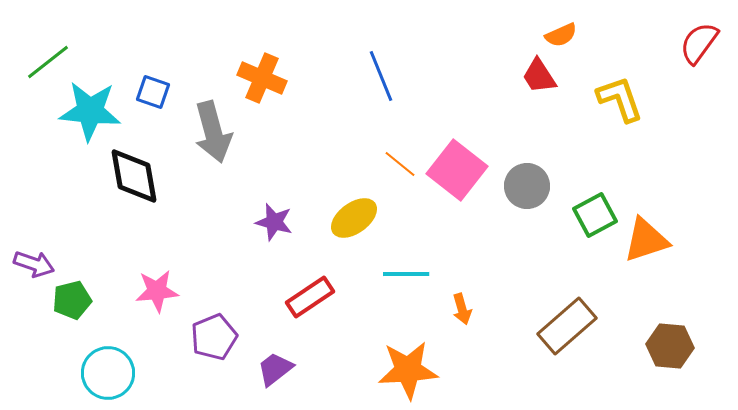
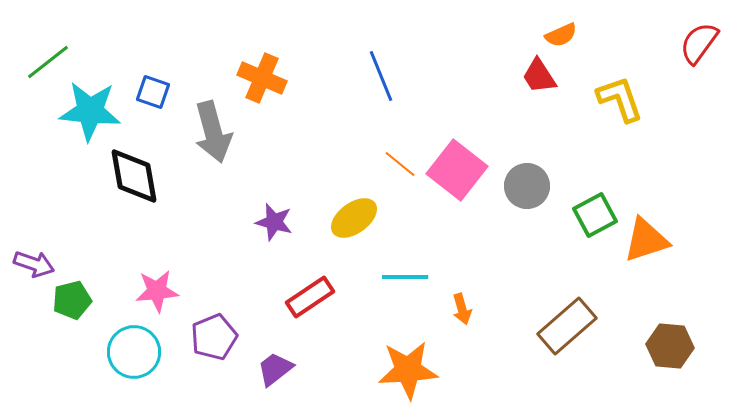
cyan line: moved 1 px left, 3 px down
cyan circle: moved 26 px right, 21 px up
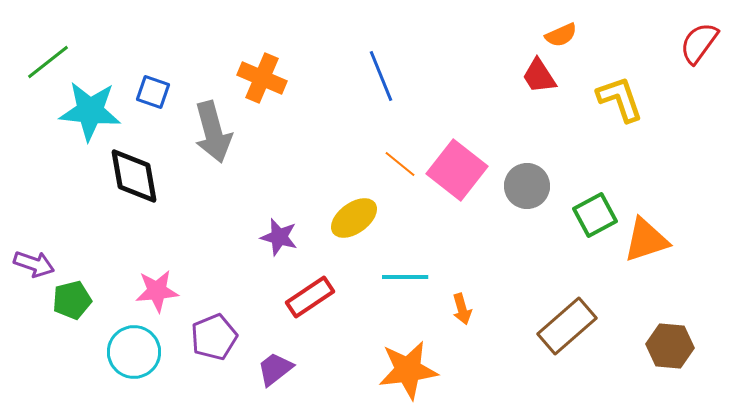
purple star: moved 5 px right, 15 px down
orange star: rotated 4 degrees counterclockwise
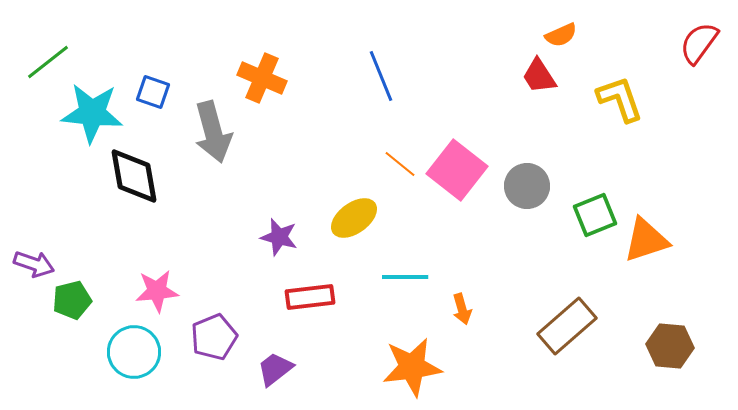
cyan star: moved 2 px right, 2 px down
green square: rotated 6 degrees clockwise
red rectangle: rotated 27 degrees clockwise
orange star: moved 4 px right, 3 px up
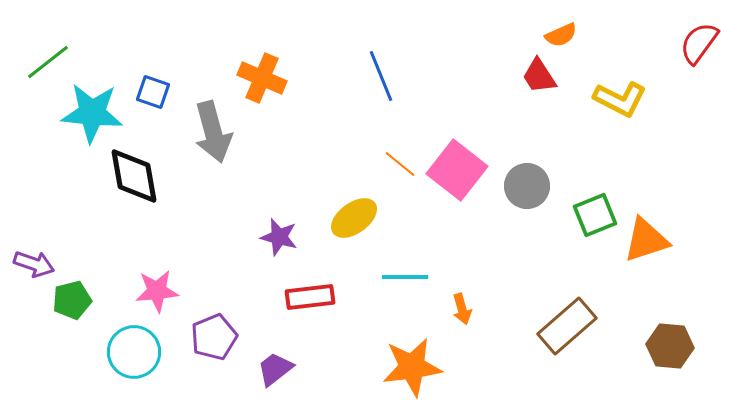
yellow L-shape: rotated 136 degrees clockwise
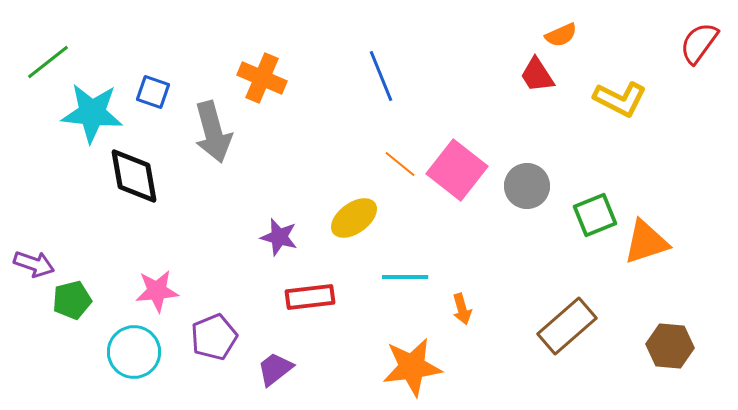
red trapezoid: moved 2 px left, 1 px up
orange triangle: moved 2 px down
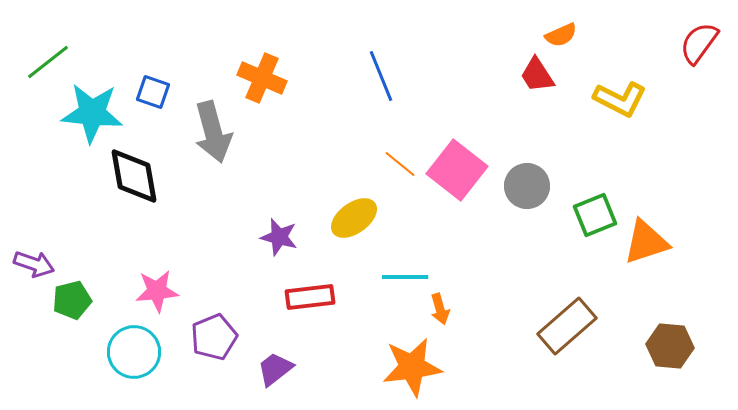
orange arrow: moved 22 px left
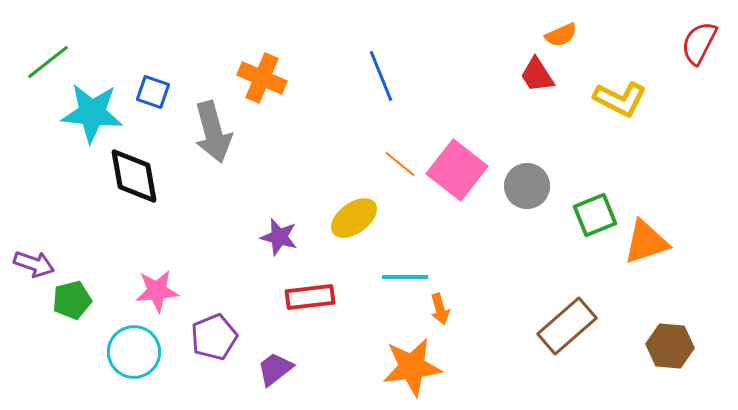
red semicircle: rotated 9 degrees counterclockwise
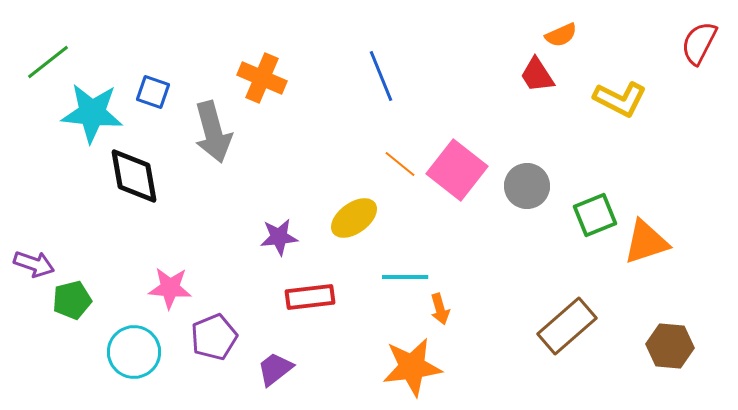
purple star: rotated 21 degrees counterclockwise
pink star: moved 13 px right, 3 px up; rotated 9 degrees clockwise
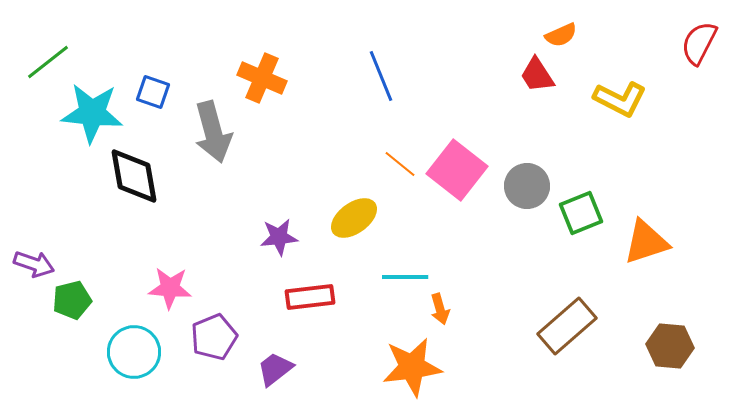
green square: moved 14 px left, 2 px up
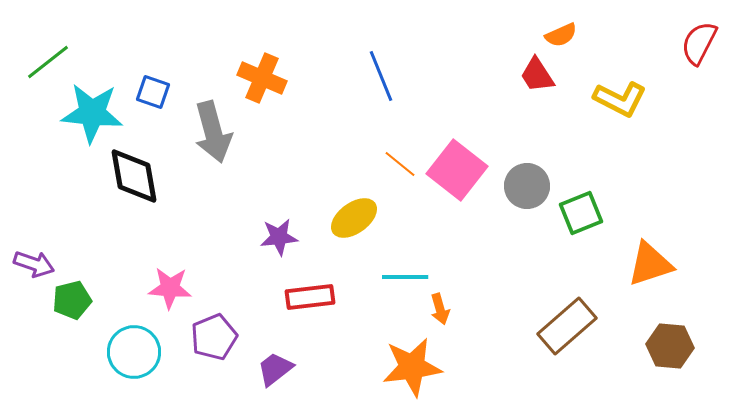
orange triangle: moved 4 px right, 22 px down
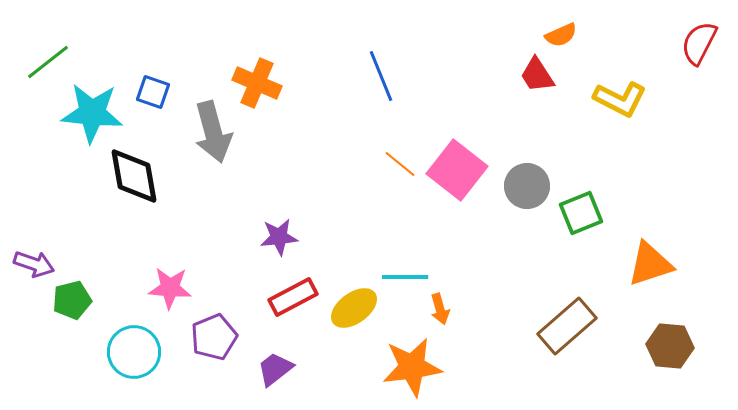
orange cross: moved 5 px left, 5 px down
yellow ellipse: moved 90 px down
red rectangle: moved 17 px left; rotated 21 degrees counterclockwise
